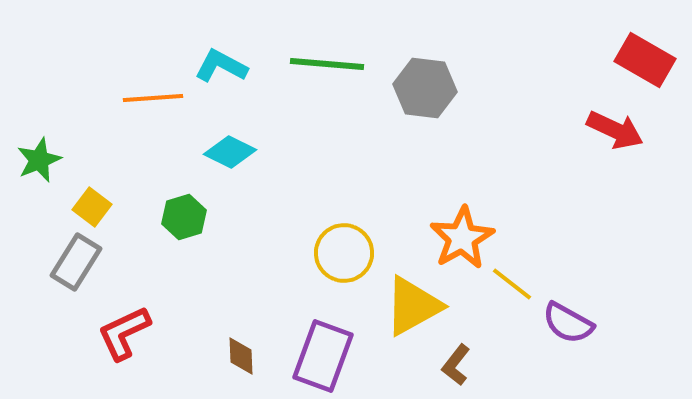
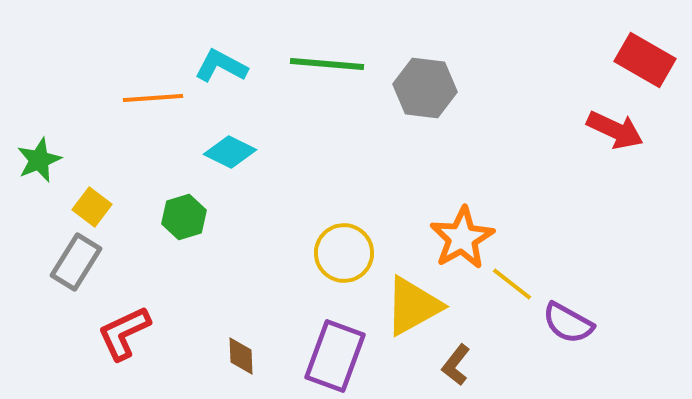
purple rectangle: moved 12 px right
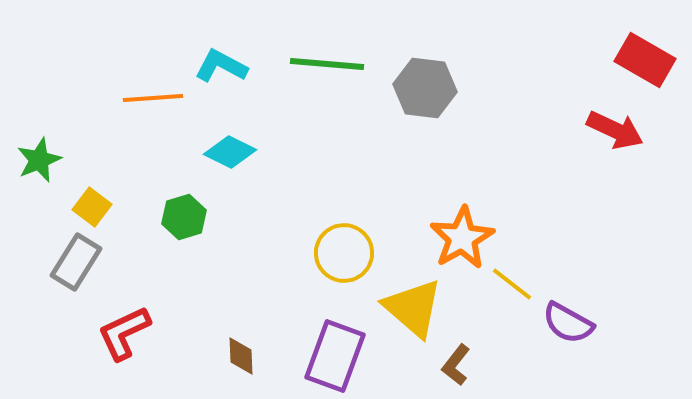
yellow triangle: moved 2 px down; rotated 50 degrees counterclockwise
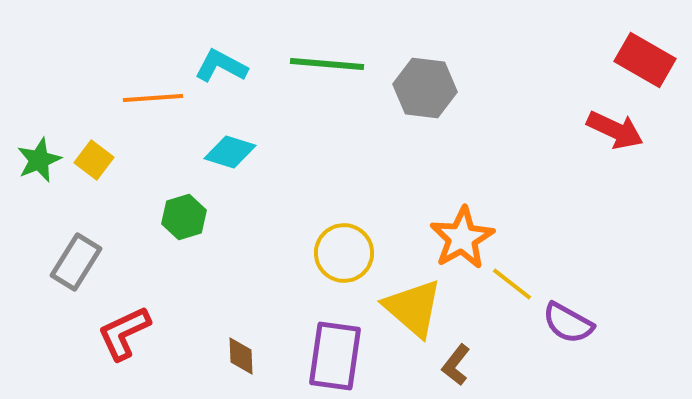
cyan diamond: rotated 9 degrees counterclockwise
yellow square: moved 2 px right, 47 px up
purple rectangle: rotated 12 degrees counterclockwise
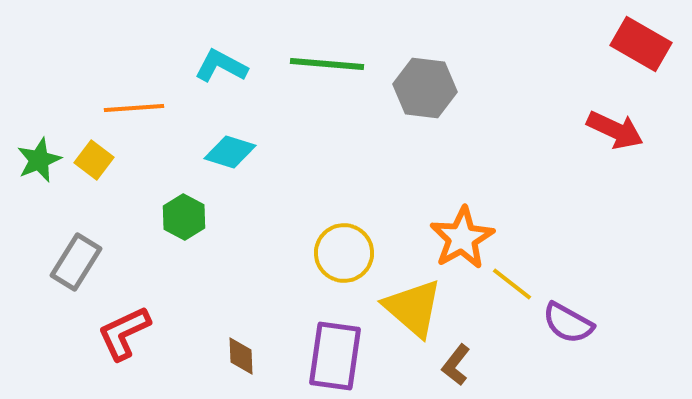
red rectangle: moved 4 px left, 16 px up
orange line: moved 19 px left, 10 px down
green hexagon: rotated 15 degrees counterclockwise
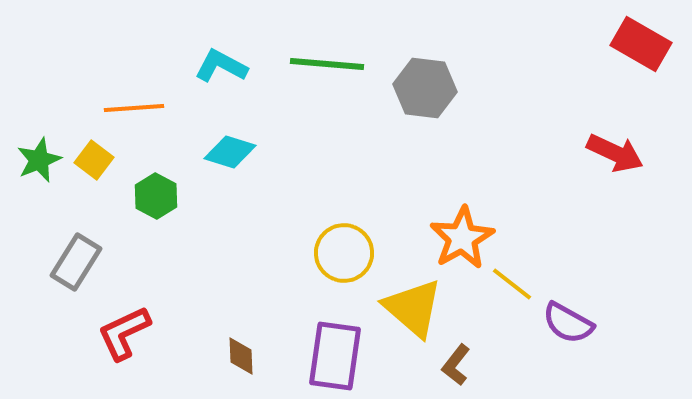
red arrow: moved 23 px down
green hexagon: moved 28 px left, 21 px up
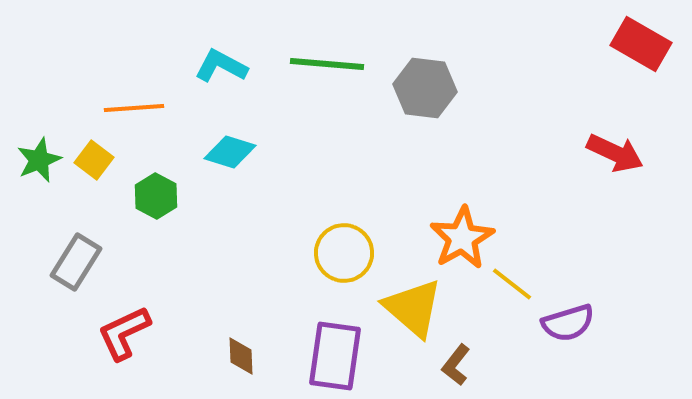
purple semicircle: rotated 46 degrees counterclockwise
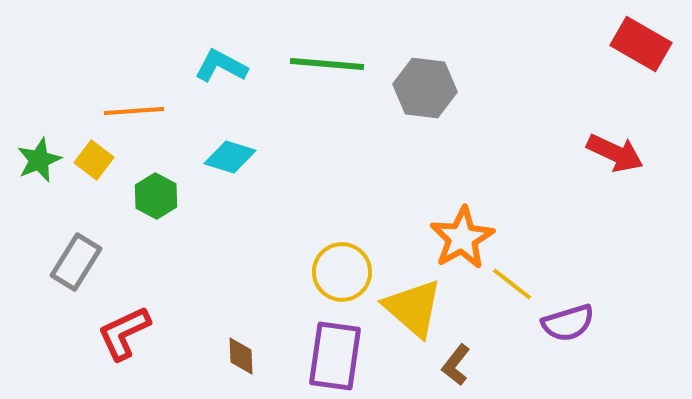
orange line: moved 3 px down
cyan diamond: moved 5 px down
yellow circle: moved 2 px left, 19 px down
